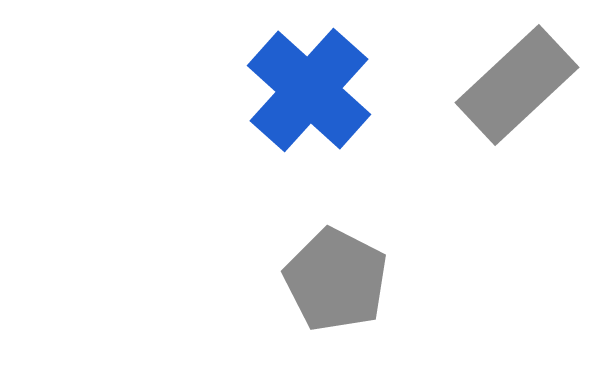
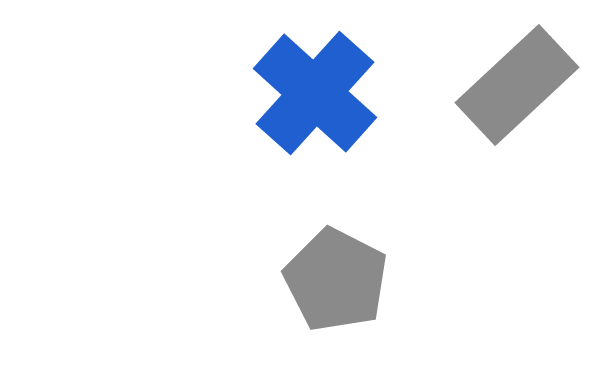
blue cross: moved 6 px right, 3 px down
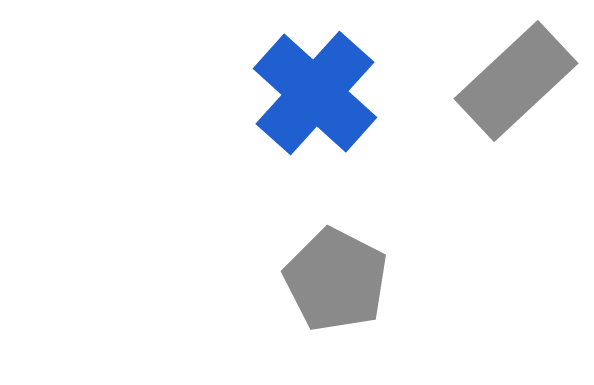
gray rectangle: moved 1 px left, 4 px up
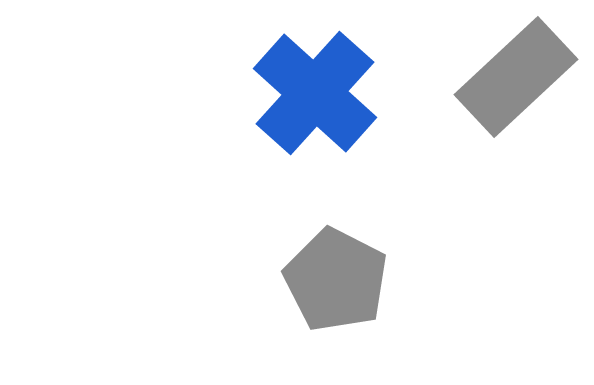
gray rectangle: moved 4 px up
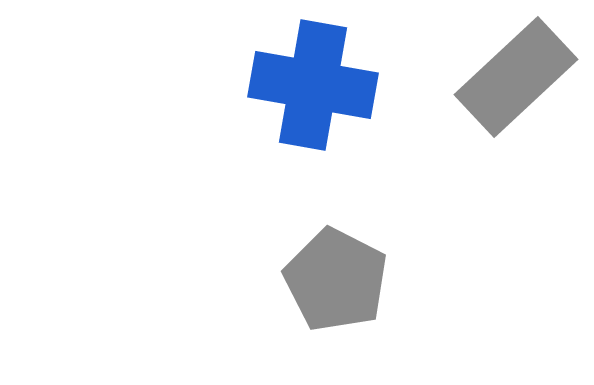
blue cross: moved 2 px left, 8 px up; rotated 32 degrees counterclockwise
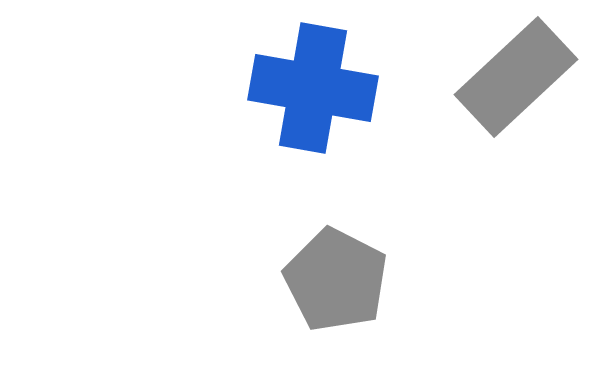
blue cross: moved 3 px down
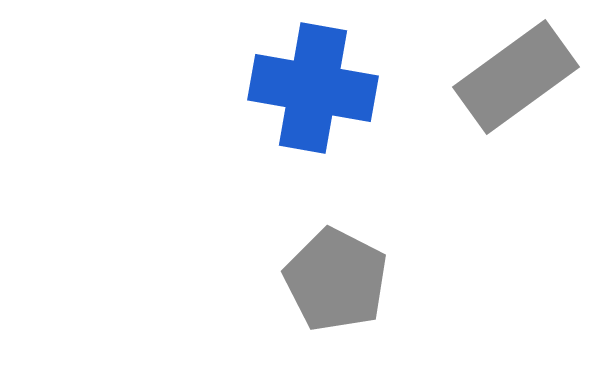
gray rectangle: rotated 7 degrees clockwise
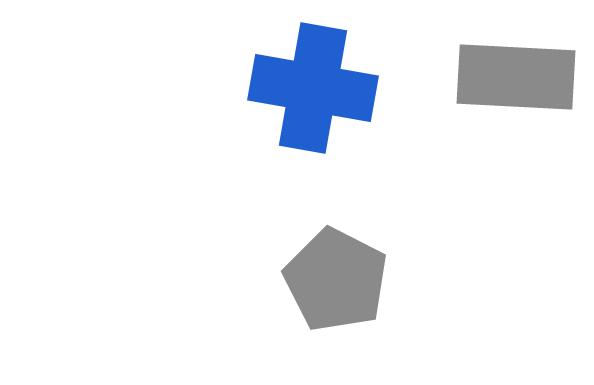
gray rectangle: rotated 39 degrees clockwise
